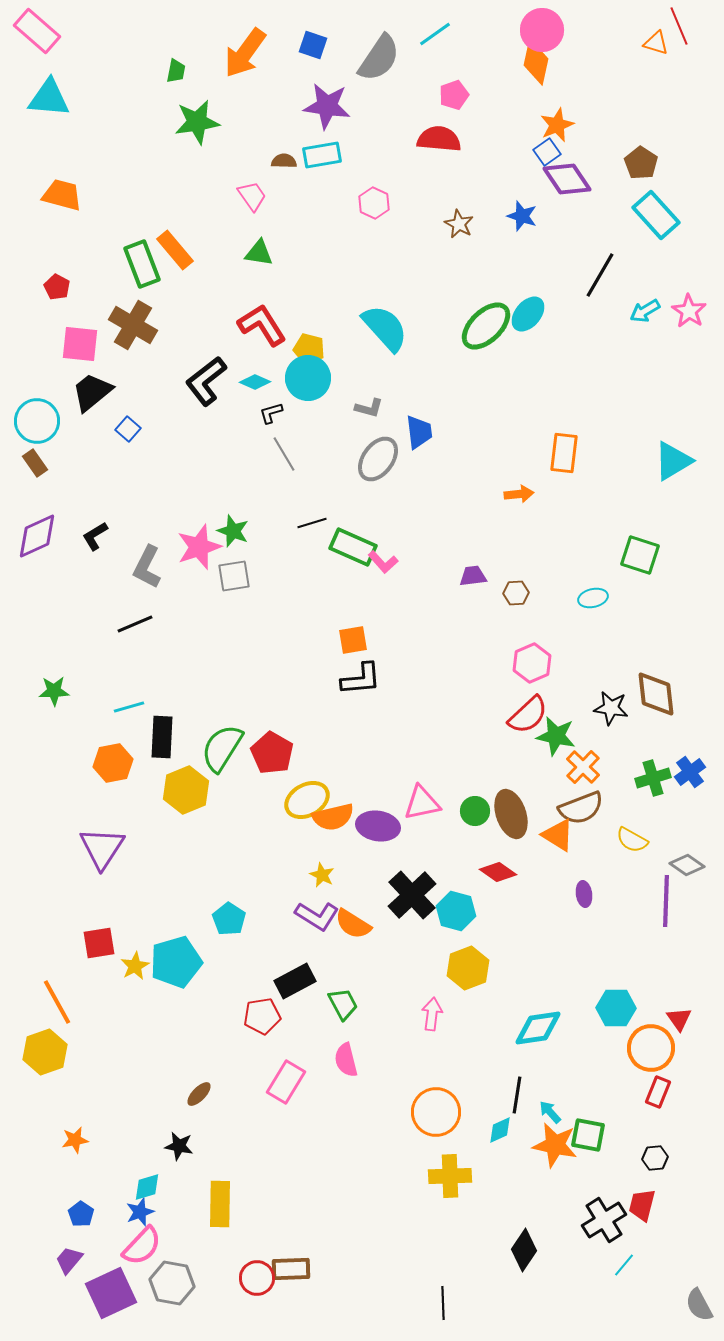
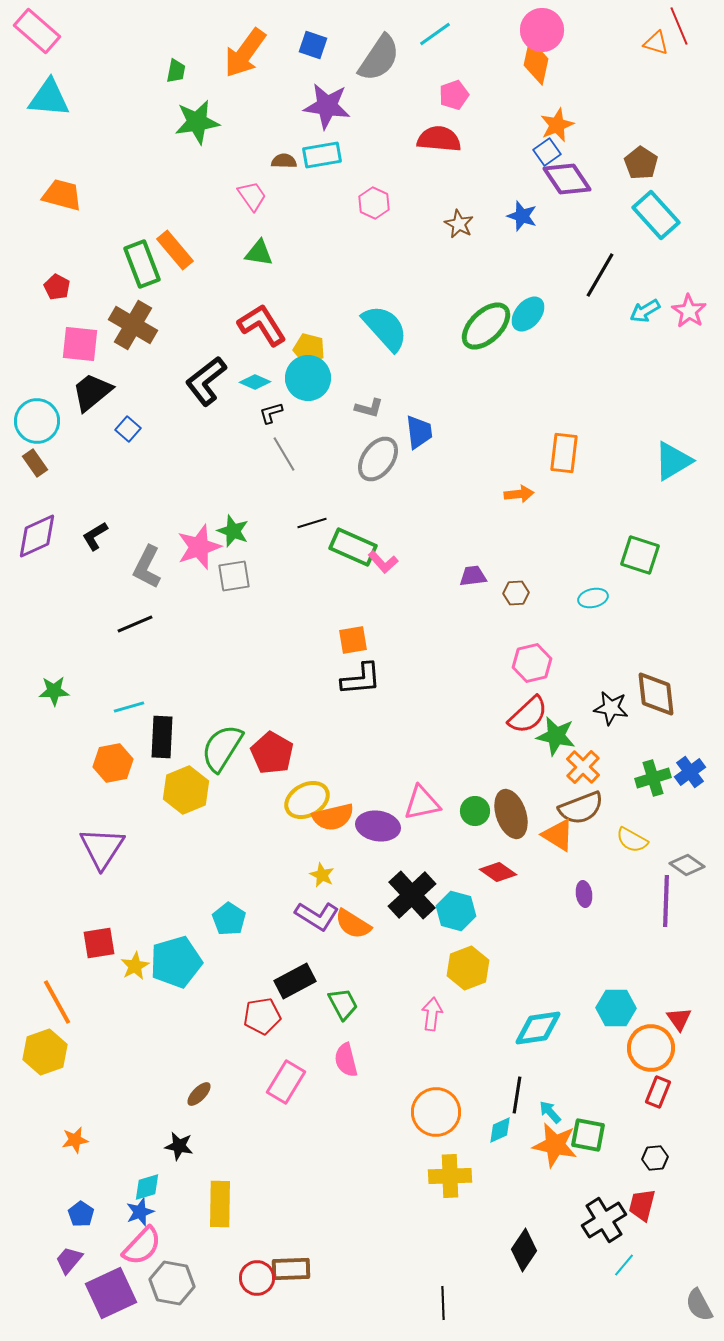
pink hexagon at (532, 663): rotated 9 degrees clockwise
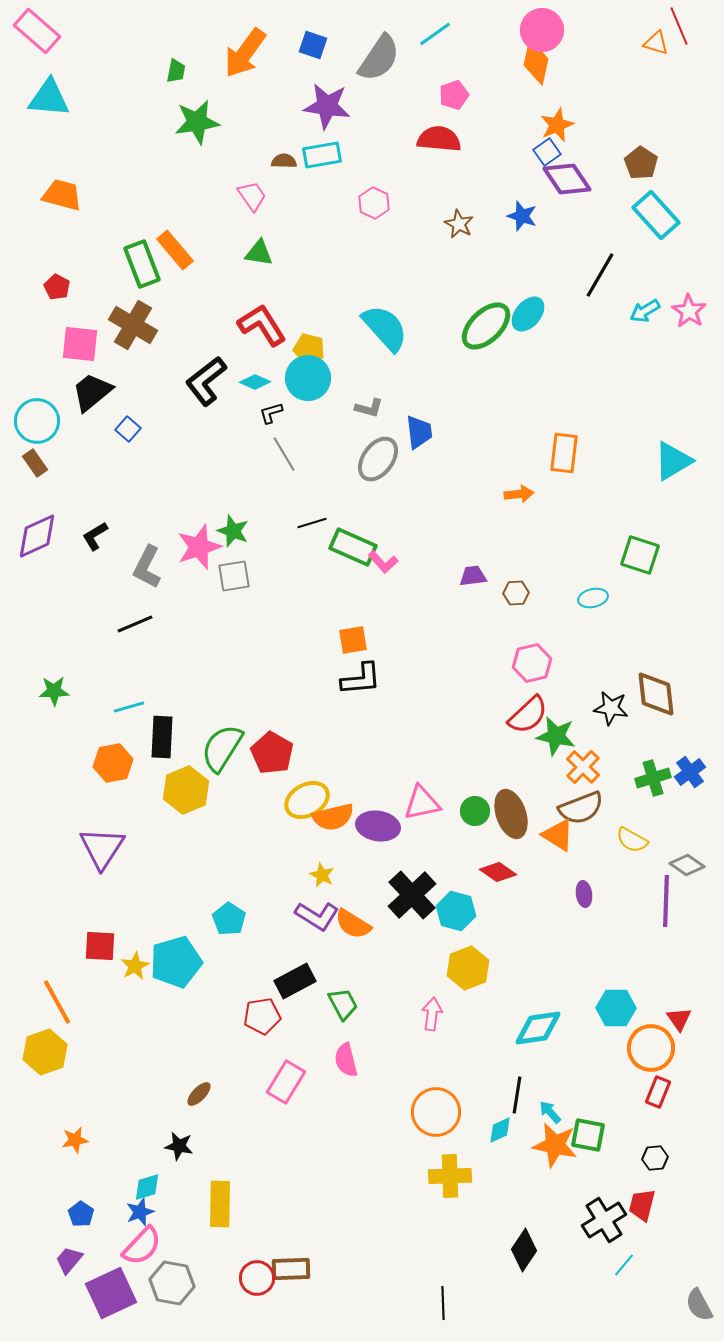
red square at (99, 943): moved 1 px right, 3 px down; rotated 12 degrees clockwise
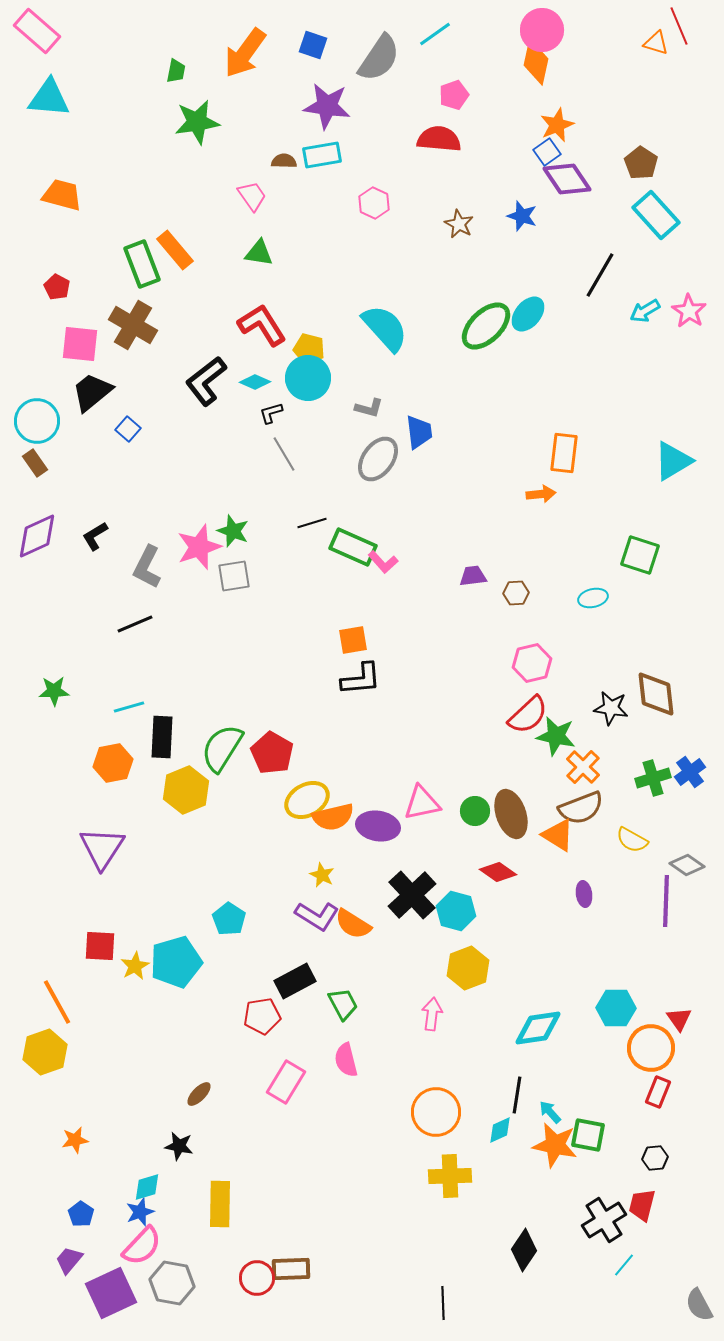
orange arrow at (519, 494): moved 22 px right
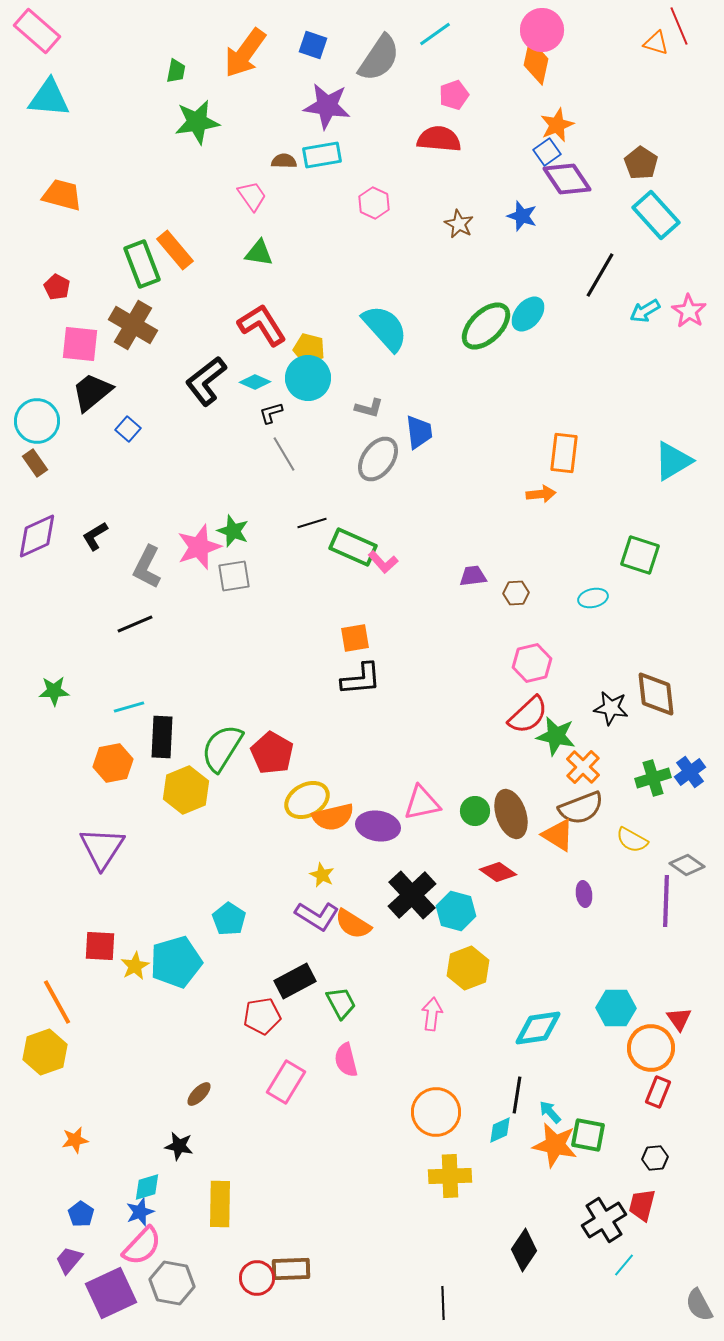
orange square at (353, 640): moved 2 px right, 2 px up
green trapezoid at (343, 1004): moved 2 px left, 1 px up
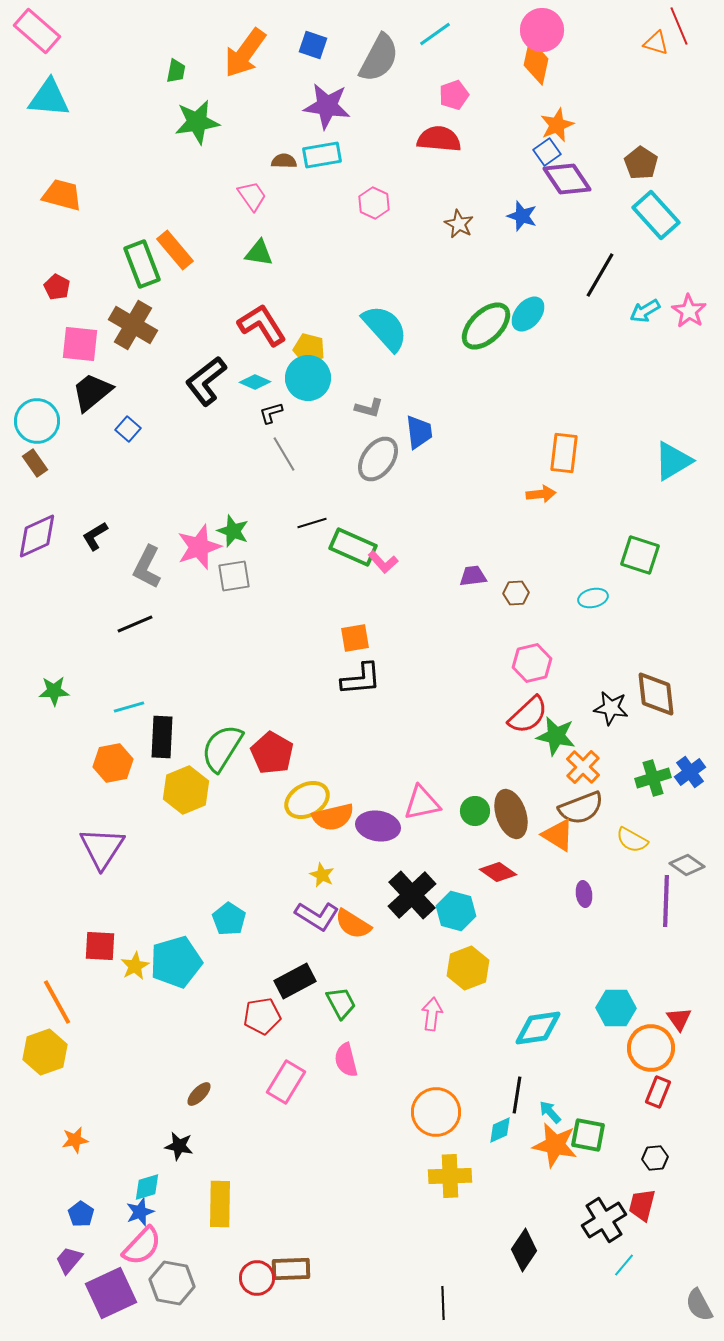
gray semicircle at (379, 58): rotated 6 degrees counterclockwise
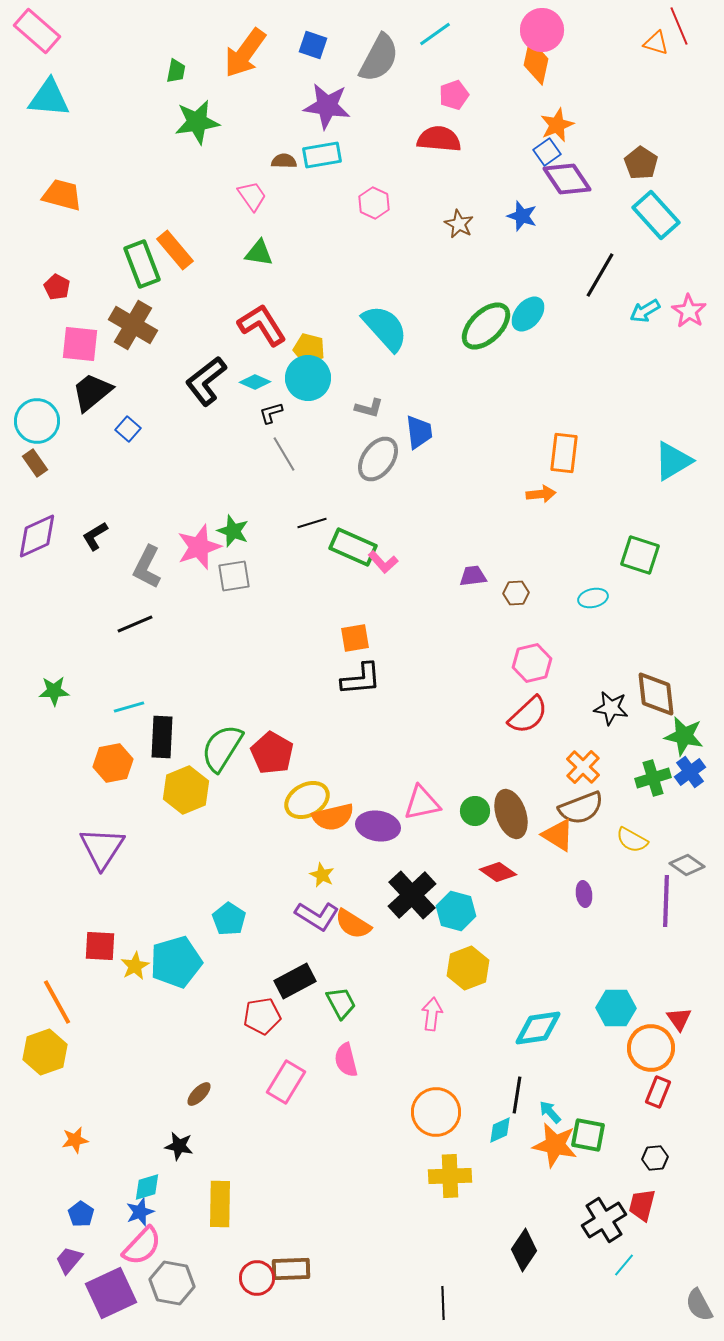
green star at (556, 736): moved 128 px right
